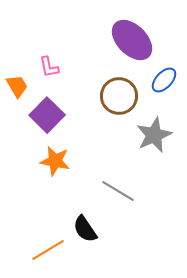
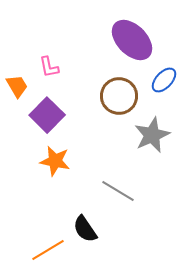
gray star: moved 2 px left
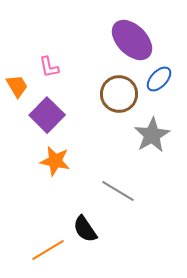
blue ellipse: moved 5 px left, 1 px up
brown circle: moved 2 px up
gray star: rotated 6 degrees counterclockwise
